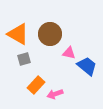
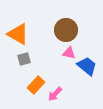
brown circle: moved 16 px right, 4 px up
pink arrow: rotated 28 degrees counterclockwise
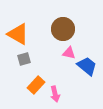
brown circle: moved 3 px left, 1 px up
pink arrow: rotated 56 degrees counterclockwise
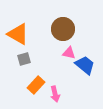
blue trapezoid: moved 2 px left, 1 px up
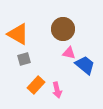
pink arrow: moved 2 px right, 4 px up
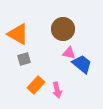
blue trapezoid: moved 3 px left, 1 px up
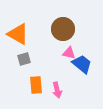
orange rectangle: rotated 48 degrees counterclockwise
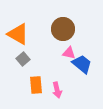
gray square: moved 1 px left; rotated 24 degrees counterclockwise
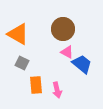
pink triangle: moved 2 px left, 1 px up; rotated 16 degrees clockwise
gray square: moved 1 px left, 4 px down; rotated 24 degrees counterclockwise
